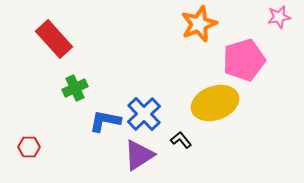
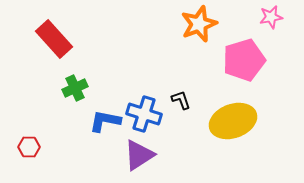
pink star: moved 8 px left
yellow ellipse: moved 18 px right, 18 px down
blue cross: rotated 28 degrees counterclockwise
black L-shape: moved 40 px up; rotated 20 degrees clockwise
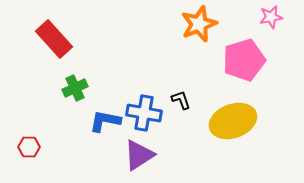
blue cross: moved 1 px up; rotated 8 degrees counterclockwise
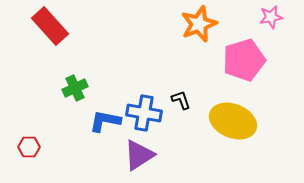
red rectangle: moved 4 px left, 13 px up
yellow ellipse: rotated 42 degrees clockwise
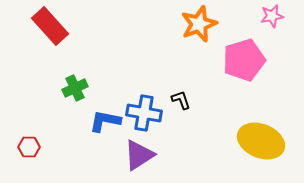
pink star: moved 1 px right, 1 px up
yellow ellipse: moved 28 px right, 20 px down
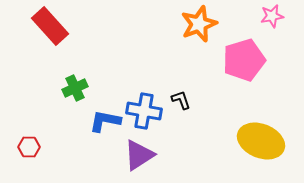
blue cross: moved 2 px up
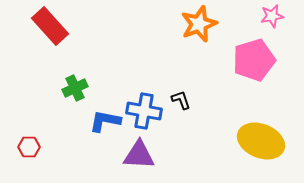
pink pentagon: moved 10 px right
purple triangle: rotated 36 degrees clockwise
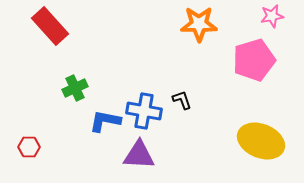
orange star: rotated 21 degrees clockwise
black L-shape: moved 1 px right
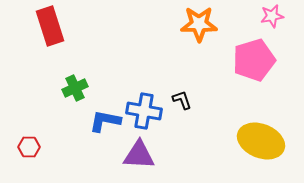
red rectangle: rotated 24 degrees clockwise
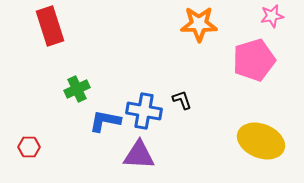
green cross: moved 2 px right, 1 px down
